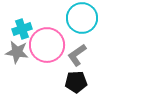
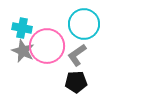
cyan circle: moved 2 px right, 6 px down
cyan cross: moved 1 px up; rotated 30 degrees clockwise
pink circle: moved 1 px down
gray star: moved 6 px right, 1 px up; rotated 15 degrees clockwise
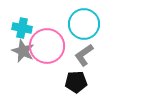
gray L-shape: moved 7 px right
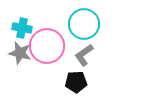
gray star: moved 3 px left, 2 px down; rotated 10 degrees counterclockwise
